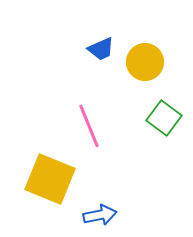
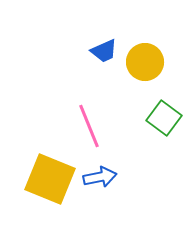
blue trapezoid: moved 3 px right, 2 px down
blue arrow: moved 38 px up
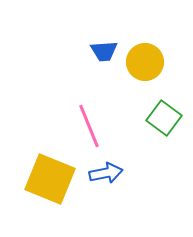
blue trapezoid: rotated 20 degrees clockwise
blue arrow: moved 6 px right, 4 px up
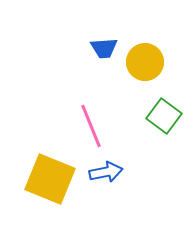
blue trapezoid: moved 3 px up
green square: moved 2 px up
pink line: moved 2 px right
blue arrow: moved 1 px up
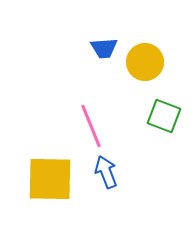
green square: rotated 16 degrees counterclockwise
blue arrow: rotated 100 degrees counterclockwise
yellow square: rotated 21 degrees counterclockwise
